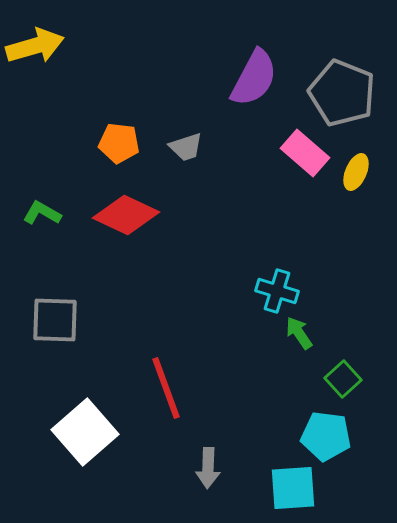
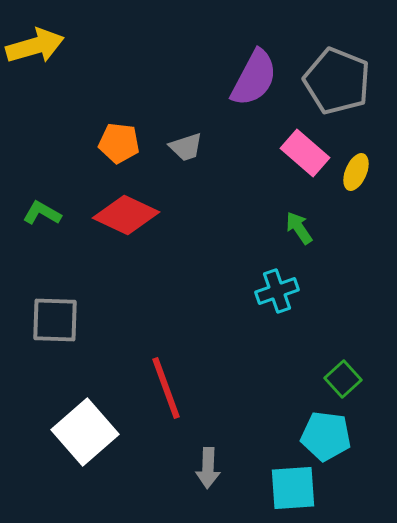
gray pentagon: moved 5 px left, 12 px up
cyan cross: rotated 36 degrees counterclockwise
green arrow: moved 105 px up
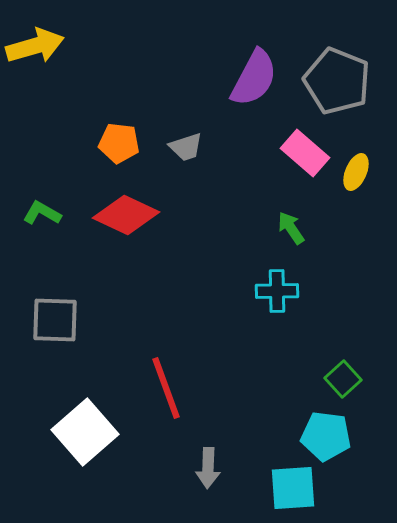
green arrow: moved 8 px left
cyan cross: rotated 18 degrees clockwise
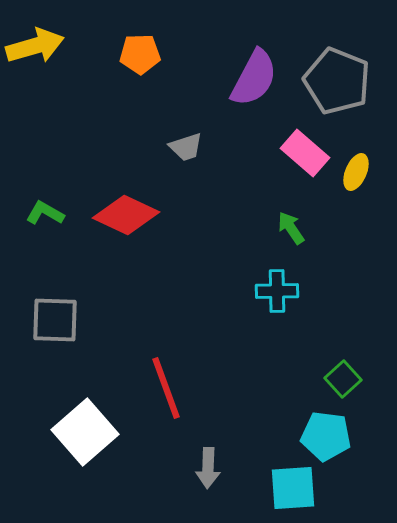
orange pentagon: moved 21 px right, 89 px up; rotated 9 degrees counterclockwise
green L-shape: moved 3 px right
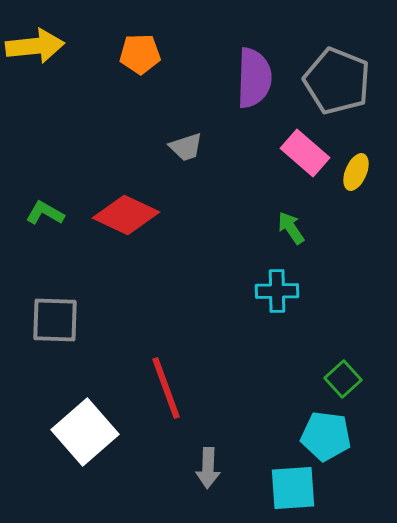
yellow arrow: rotated 10 degrees clockwise
purple semicircle: rotated 26 degrees counterclockwise
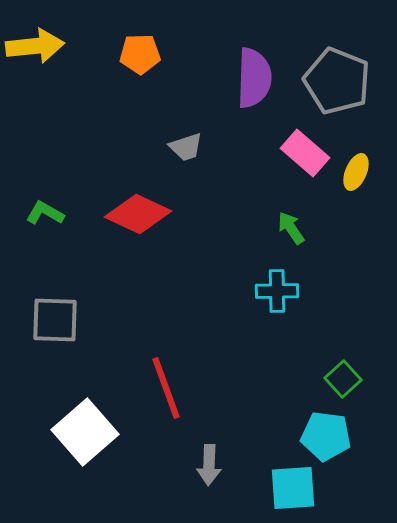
red diamond: moved 12 px right, 1 px up
gray arrow: moved 1 px right, 3 px up
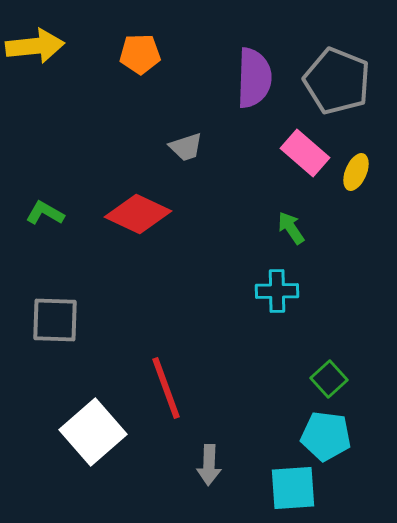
green square: moved 14 px left
white square: moved 8 px right
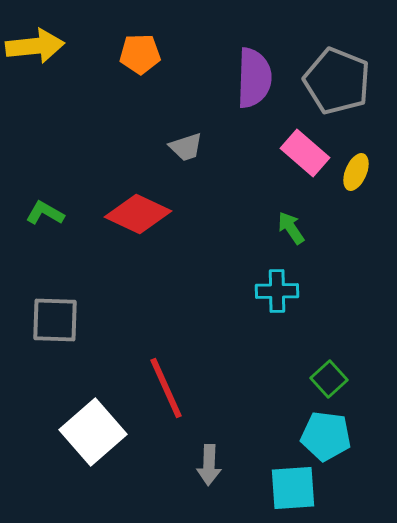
red line: rotated 4 degrees counterclockwise
